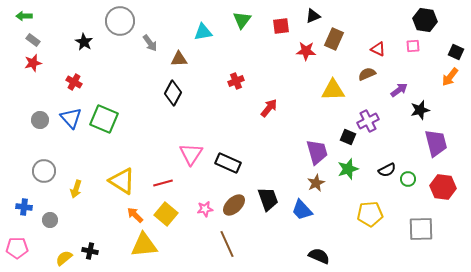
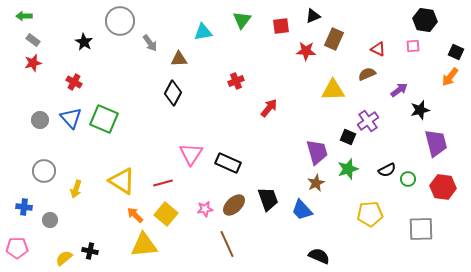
purple cross at (368, 121): rotated 10 degrees counterclockwise
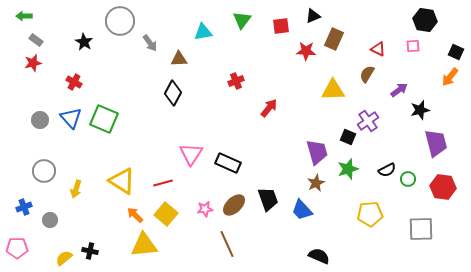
gray rectangle at (33, 40): moved 3 px right
brown semicircle at (367, 74): rotated 36 degrees counterclockwise
blue cross at (24, 207): rotated 28 degrees counterclockwise
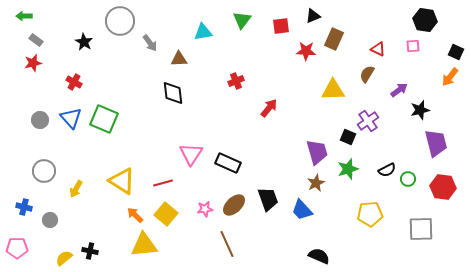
black diamond at (173, 93): rotated 35 degrees counterclockwise
yellow arrow at (76, 189): rotated 12 degrees clockwise
blue cross at (24, 207): rotated 35 degrees clockwise
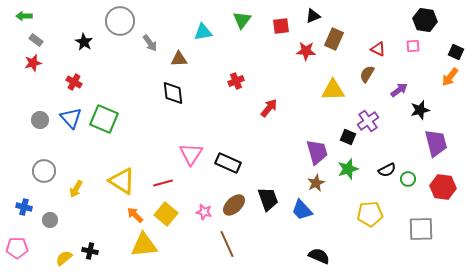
pink star at (205, 209): moved 1 px left, 3 px down; rotated 21 degrees clockwise
